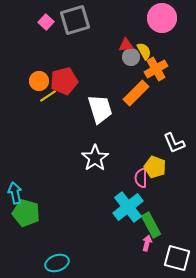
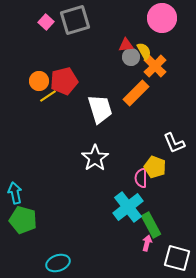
orange cross: moved 1 px left, 3 px up; rotated 15 degrees counterclockwise
green pentagon: moved 3 px left, 7 px down
cyan ellipse: moved 1 px right
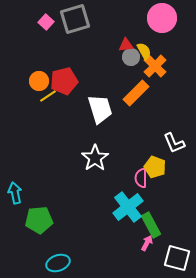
gray square: moved 1 px up
green pentagon: moved 16 px right; rotated 20 degrees counterclockwise
pink arrow: rotated 14 degrees clockwise
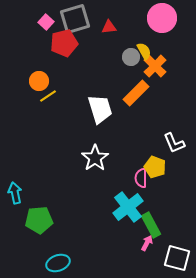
red triangle: moved 17 px left, 18 px up
red pentagon: moved 38 px up
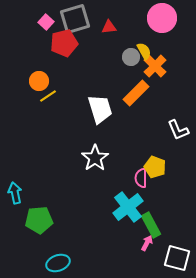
white L-shape: moved 4 px right, 13 px up
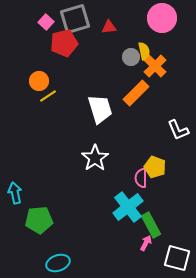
yellow semicircle: rotated 18 degrees clockwise
pink arrow: moved 1 px left
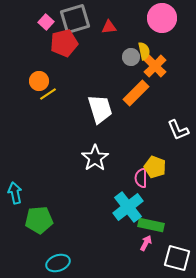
yellow line: moved 2 px up
green rectangle: rotated 50 degrees counterclockwise
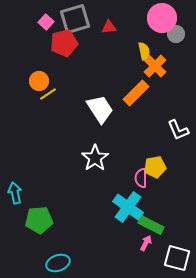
gray circle: moved 45 px right, 23 px up
white trapezoid: rotated 16 degrees counterclockwise
yellow pentagon: rotated 30 degrees counterclockwise
cyan cross: rotated 16 degrees counterclockwise
green rectangle: rotated 15 degrees clockwise
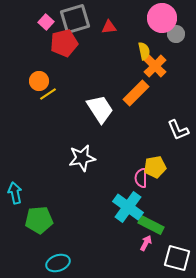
white star: moved 13 px left; rotated 24 degrees clockwise
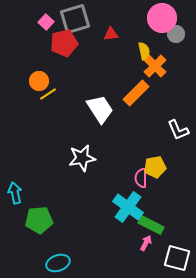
red triangle: moved 2 px right, 7 px down
